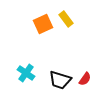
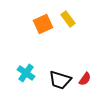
yellow rectangle: moved 2 px right
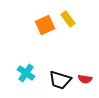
orange square: moved 2 px right, 1 px down
red semicircle: rotated 64 degrees clockwise
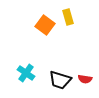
yellow rectangle: moved 2 px up; rotated 21 degrees clockwise
orange square: rotated 30 degrees counterclockwise
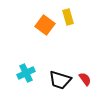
cyan cross: rotated 30 degrees clockwise
red semicircle: rotated 136 degrees counterclockwise
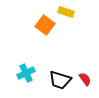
yellow rectangle: moved 2 px left, 5 px up; rotated 56 degrees counterclockwise
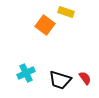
red semicircle: moved 1 px up
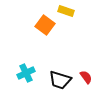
yellow rectangle: moved 1 px up
red semicircle: moved 1 px right, 1 px up
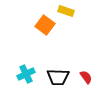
cyan cross: moved 1 px down
black trapezoid: moved 2 px left, 3 px up; rotated 15 degrees counterclockwise
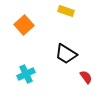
orange square: moved 21 px left; rotated 12 degrees clockwise
black trapezoid: moved 8 px right, 23 px up; rotated 30 degrees clockwise
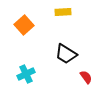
yellow rectangle: moved 3 px left, 1 px down; rotated 21 degrees counterclockwise
